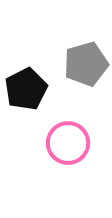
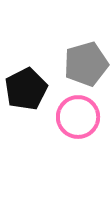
pink circle: moved 10 px right, 26 px up
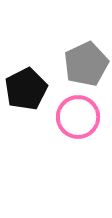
gray pentagon: rotated 9 degrees counterclockwise
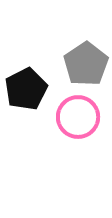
gray pentagon: rotated 9 degrees counterclockwise
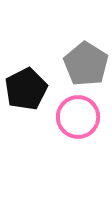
gray pentagon: rotated 6 degrees counterclockwise
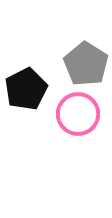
pink circle: moved 3 px up
